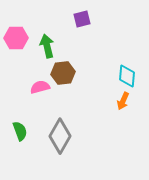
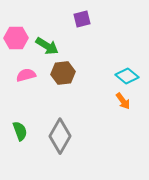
green arrow: rotated 135 degrees clockwise
cyan diamond: rotated 55 degrees counterclockwise
pink semicircle: moved 14 px left, 12 px up
orange arrow: rotated 60 degrees counterclockwise
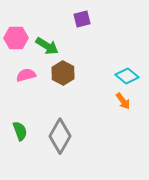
brown hexagon: rotated 25 degrees counterclockwise
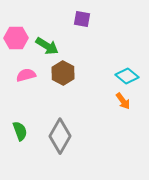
purple square: rotated 24 degrees clockwise
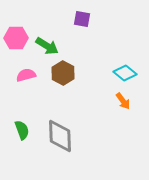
cyan diamond: moved 2 px left, 3 px up
green semicircle: moved 2 px right, 1 px up
gray diamond: rotated 32 degrees counterclockwise
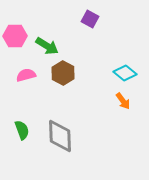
purple square: moved 8 px right; rotated 18 degrees clockwise
pink hexagon: moved 1 px left, 2 px up
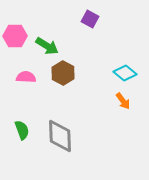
pink semicircle: moved 2 px down; rotated 18 degrees clockwise
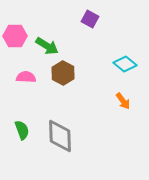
cyan diamond: moved 9 px up
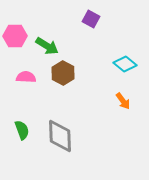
purple square: moved 1 px right
